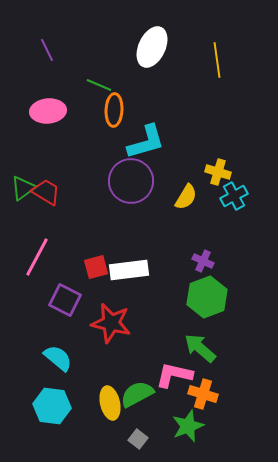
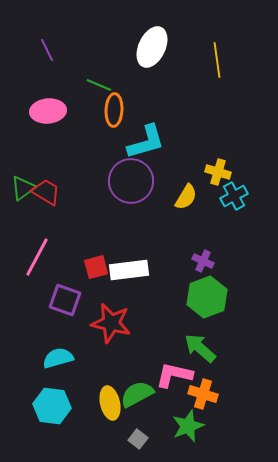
purple square: rotated 8 degrees counterclockwise
cyan semicircle: rotated 56 degrees counterclockwise
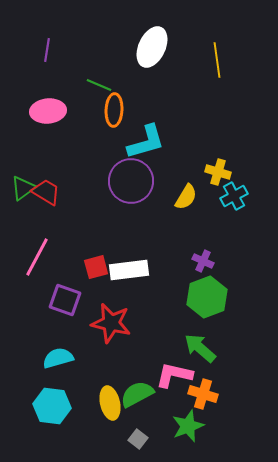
purple line: rotated 35 degrees clockwise
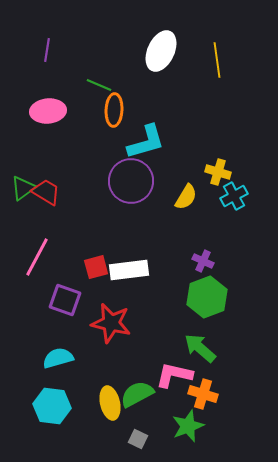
white ellipse: moved 9 px right, 4 px down
gray square: rotated 12 degrees counterclockwise
